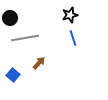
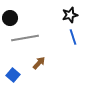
blue line: moved 1 px up
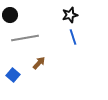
black circle: moved 3 px up
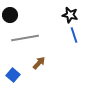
black star: rotated 28 degrees clockwise
blue line: moved 1 px right, 2 px up
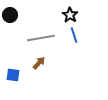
black star: rotated 21 degrees clockwise
gray line: moved 16 px right
blue square: rotated 32 degrees counterclockwise
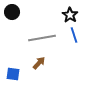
black circle: moved 2 px right, 3 px up
gray line: moved 1 px right
blue square: moved 1 px up
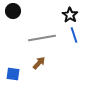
black circle: moved 1 px right, 1 px up
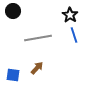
gray line: moved 4 px left
brown arrow: moved 2 px left, 5 px down
blue square: moved 1 px down
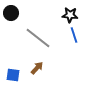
black circle: moved 2 px left, 2 px down
black star: rotated 28 degrees counterclockwise
gray line: rotated 48 degrees clockwise
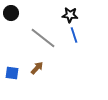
gray line: moved 5 px right
blue square: moved 1 px left, 2 px up
